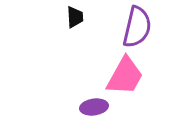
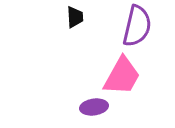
purple semicircle: moved 1 px up
pink trapezoid: moved 3 px left
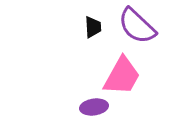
black trapezoid: moved 18 px right, 10 px down
purple semicircle: rotated 120 degrees clockwise
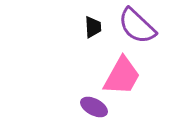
purple ellipse: rotated 36 degrees clockwise
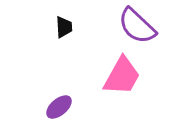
black trapezoid: moved 29 px left
purple ellipse: moved 35 px left; rotated 68 degrees counterclockwise
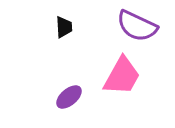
purple semicircle: rotated 18 degrees counterclockwise
purple ellipse: moved 10 px right, 10 px up
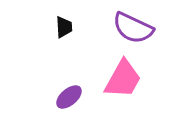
purple semicircle: moved 4 px left, 2 px down
pink trapezoid: moved 1 px right, 3 px down
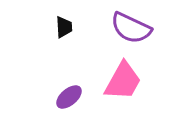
purple semicircle: moved 2 px left
pink trapezoid: moved 2 px down
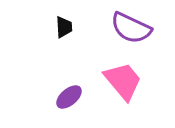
pink trapezoid: rotated 69 degrees counterclockwise
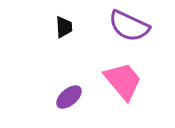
purple semicircle: moved 2 px left, 2 px up
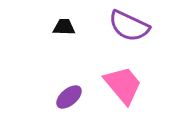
black trapezoid: rotated 85 degrees counterclockwise
pink trapezoid: moved 4 px down
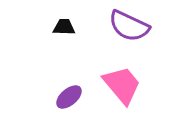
pink trapezoid: moved 1 px left
